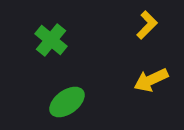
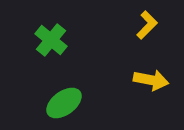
yellow arrow: rotated 144 degrees counterclockwise
green ellipse: moved 3 px left, 1 px down
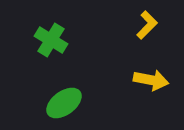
green cross: rotated 8 degrees counterclockwise
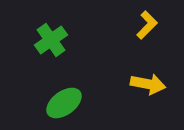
green cross: rotated 24 degrees clockwise
yellow arrow: moved 3 px left, 4 px down
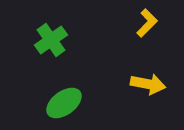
yellow L-shape: moved 2 px up
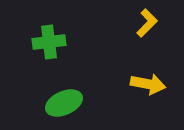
green cross: moved 2 px left, 2 px down; rotated 28 degrees clockwise
green ellipse: rotated 12 degrees clockwise
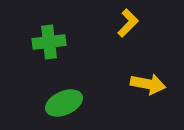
yellow L-shape: moved 19 px left
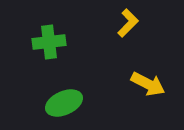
yellow arrow: rotated 16 degrees clockwise
